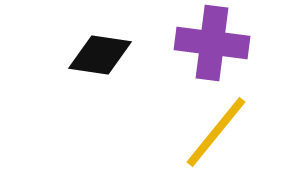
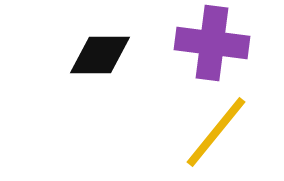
black diamond: rotated 8 degrees counterclockwise
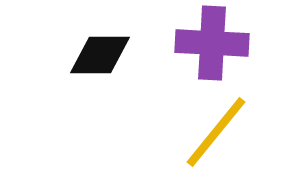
purple cross: rotated 4 degrees counterclockwise
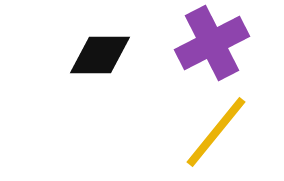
purple cross: rotated 30 degrees counterclockwise
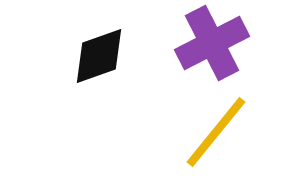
black diamond: moved 1 px left, 1 px down; rotated 20 degrees counterclockwise
